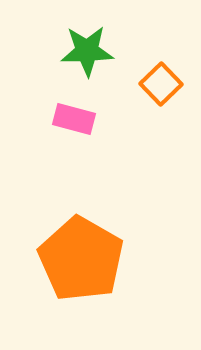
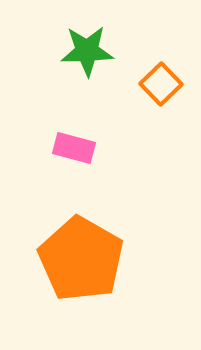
pink rectangle: moved 29 px down
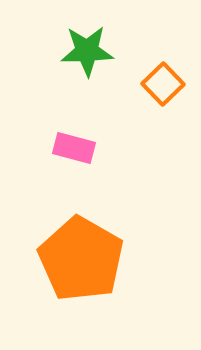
orange square: moved 2 px right
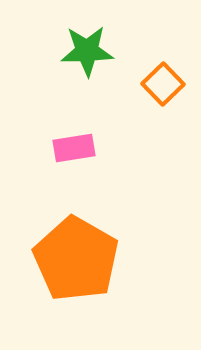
pink rectangle: rotated 24 degrees counterclockwise
orange pentagon: moved 5 px left
